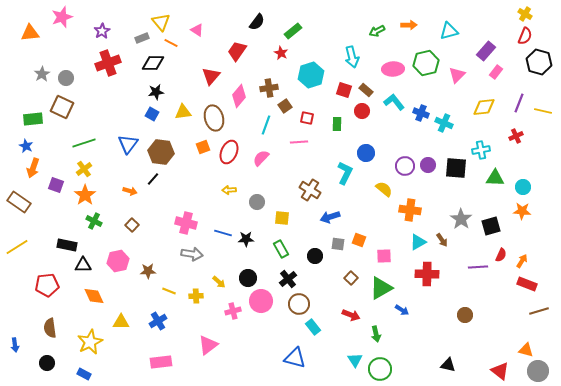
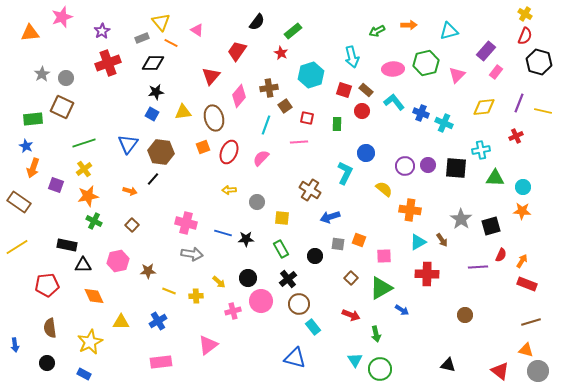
orange star at (85, 195): moved 3 px right, 1 px down; rotated 25 degrees clockwise
brown line at (539, 311): moved 8 px left, 11 px down
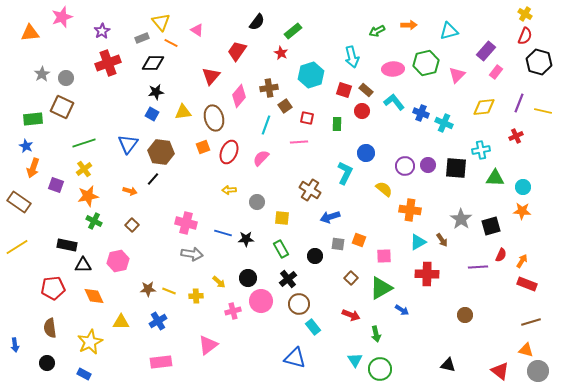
brown star at (148, 271): moved 18 px down
red pentagon at (47, 285): moved 6 px right, 3 px down
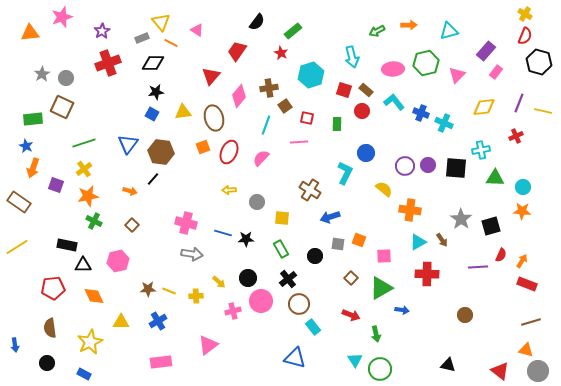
blue arrow at (402, 310): rotated 24 degrees counterclockwise
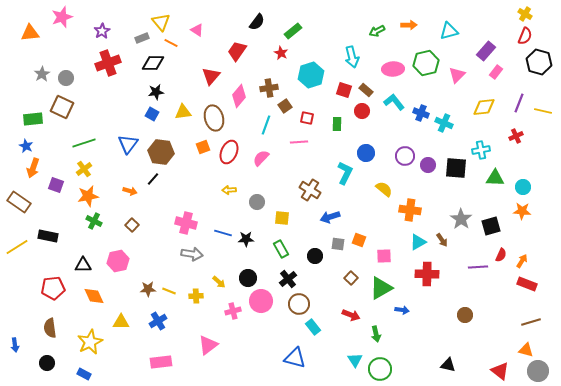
purple circle at (405, 166): moved 10 px up
black rectangle at (67, 245): moved 19 px left, 9 px up
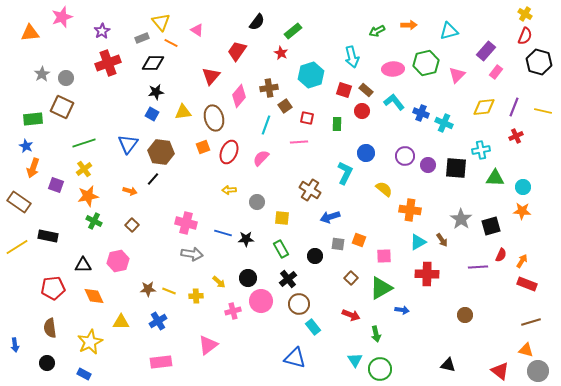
purple line at (519, 103): moved 5 px left, 4 px down
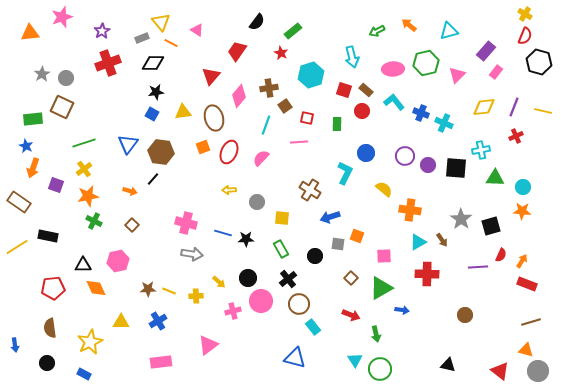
orange arrow at (409, 25): rotated 140 degrees counterclockwise
orange square at (359, 240): moved 2 px left, 4 px up
orange diamond at (94, 296): moved 2 px right, 8 px up
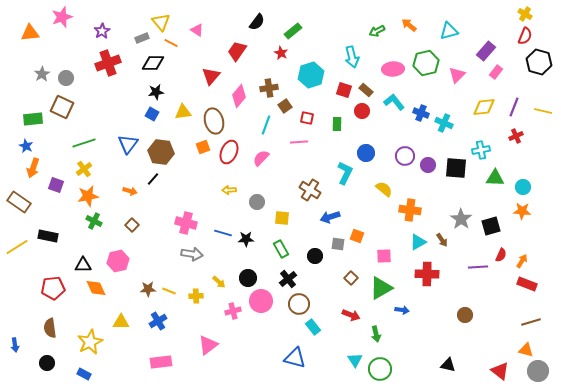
brown ellipse at (214, 118): moved 3 px down
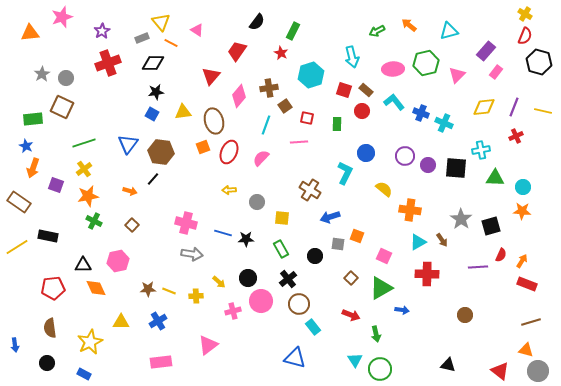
green rectangle at (293, 31): rotated 24 degrees counterclockwise
pink square at (384, 256): rotated 28 degrees clockwise
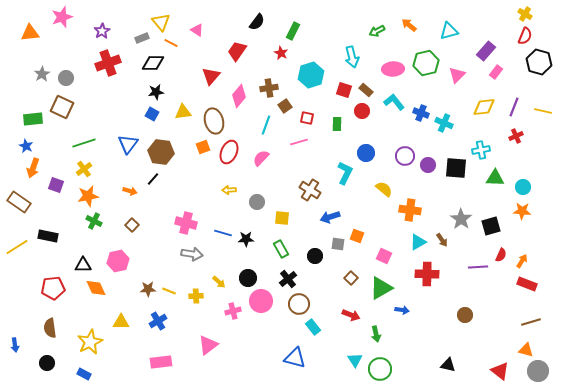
pink line at (299, 142): rotated 12 degrees counterclockwise
